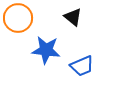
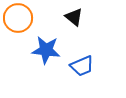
black triangle: moved 1 px right
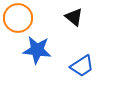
blue star: moved 9 px left
blue trapezoid: rotated 10 degrees counterclockwise
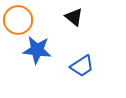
orange circle: moved 2 px down
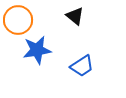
black triangle: moved 1 px right, 1 px up
blue star: rotated 16 degrees counterclockwise
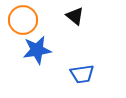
orange circle: moved 5 px right
blue trapezoid: moved 8 px down; rotated 25 degrees clockwise
